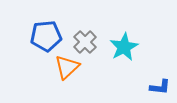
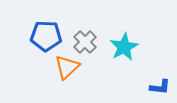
blue pentagon: rotated 8 degrees clockwise
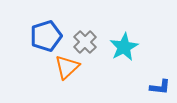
blue pentagon: rotated 20 degrees counterclockwise
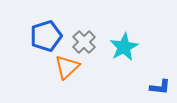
gray cross: moved 1 px left
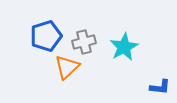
gray cross: rotated 30 degrees clockwise
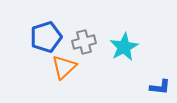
blue pentagon: moved 1 px down
orange triangle: moved 3 px left
